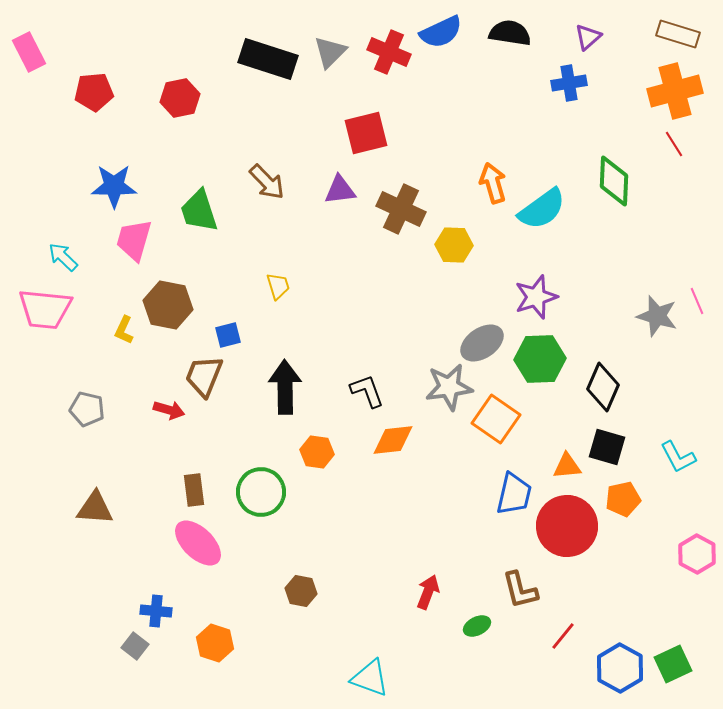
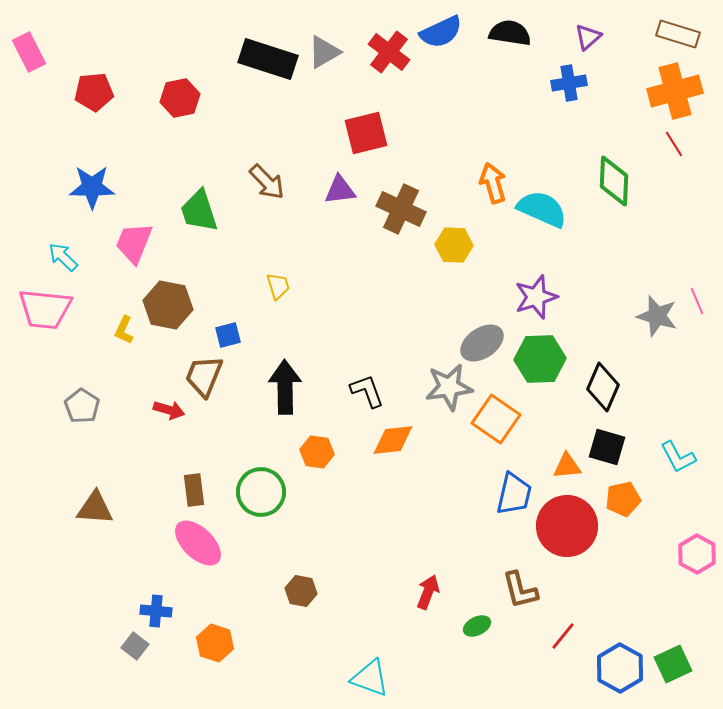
gray triangle at (330, 52): moved 6 px left; rotated 15 degrees clockwise
red cross at (389, 52): rotated 15 degrees clockwise
blue star at (114, 186): moved 22 px left, 1 px down
cyan semicircle at (542, 209): rotated 120 degrees counterclockwise
pink trapezoid at (134, 240): moved 3 px down; rotated 6 degrees clockwise
gray pentagon at (87, 409): moved 5 px left, 3 px up; rotated 20 degrees clockwise
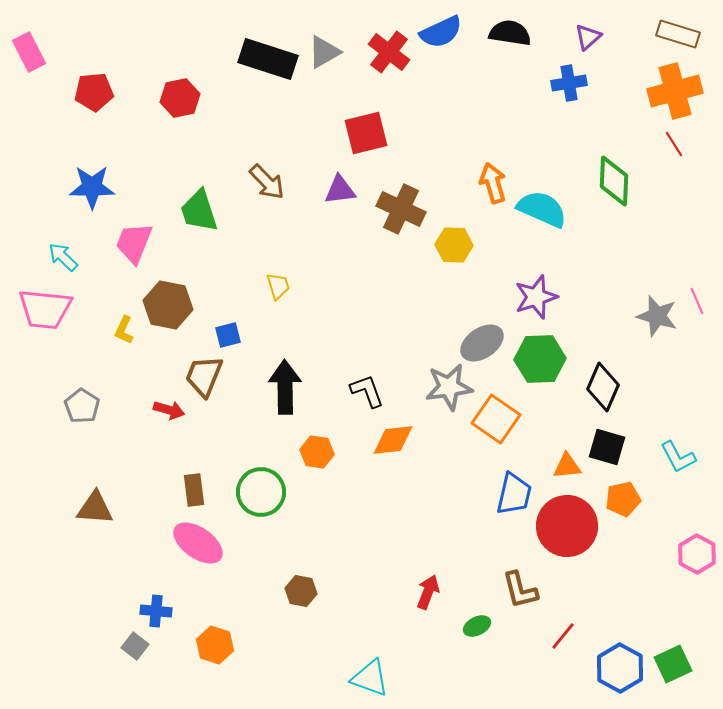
pink ellipse at (198, 543): rotated 9 degrees counterclockwise
orange hexagon at (215, 643): moved 2 px down
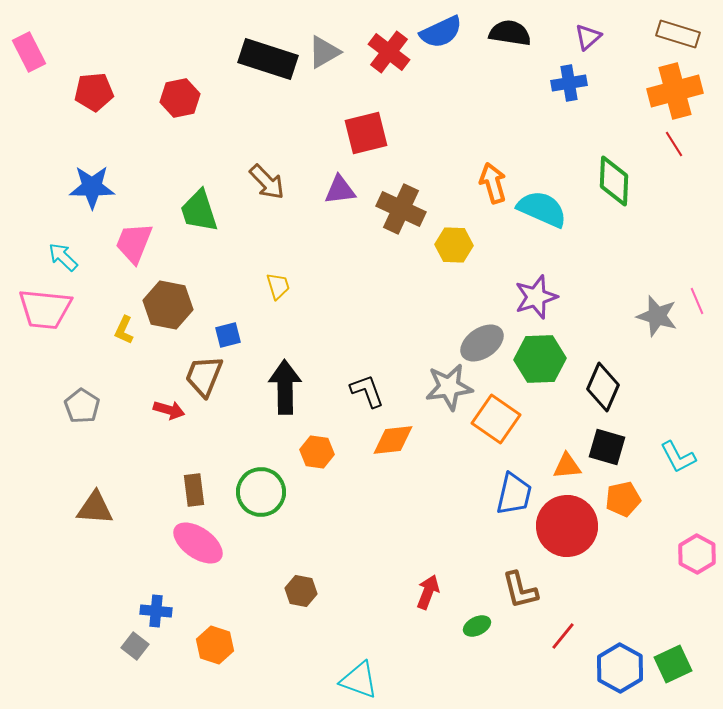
cyan triangle at (370, 678): moved 11 px left, 2 px down
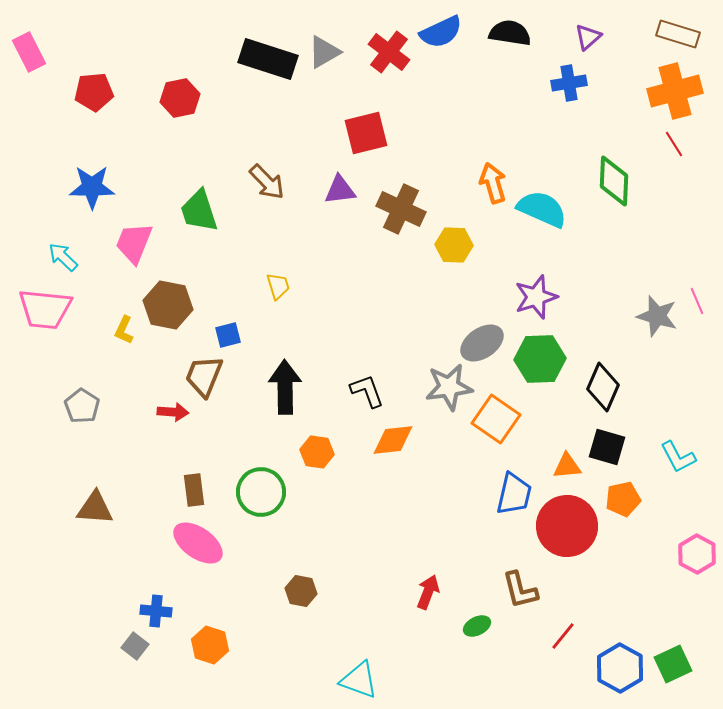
red arrow at (169, 410): moved 4 px right, 2 px down; rotated 12 degrees counterclockwise
orange hexagon at (215, 645): moved 5 px left
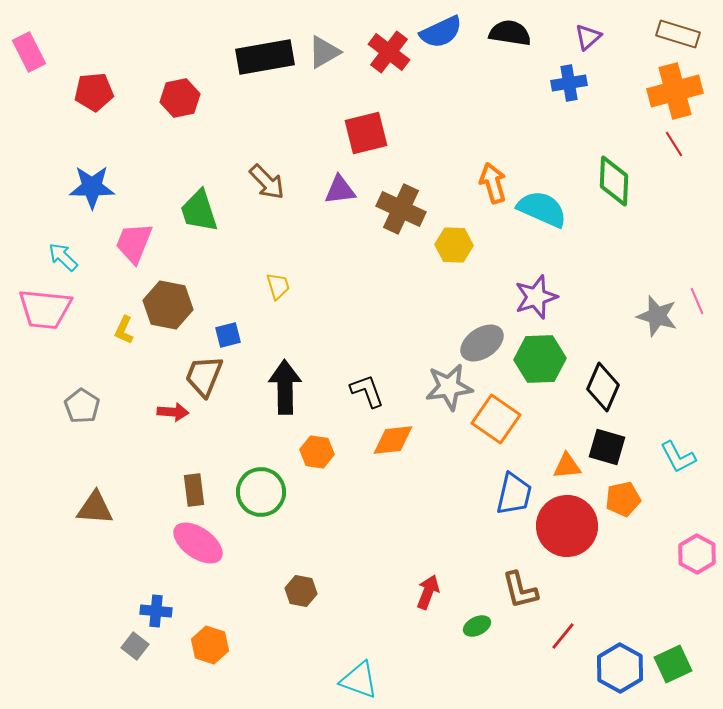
black rectangle at (268, 59): moved 3 px left, 2 px up; rotated 28 degrees counterclockwise
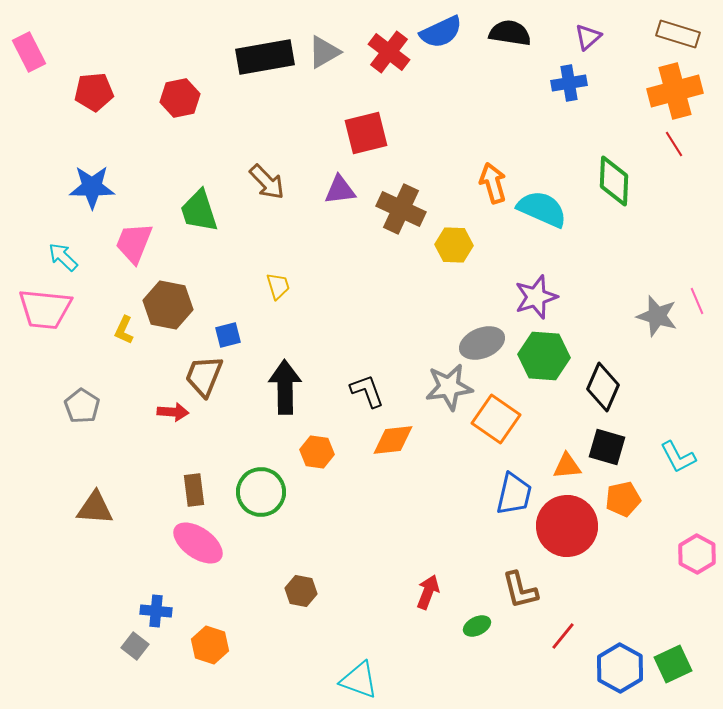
gray ellipse at (482, 343): rotated 12 degrees clockwise
green hexagon at (540, 359): moved 4 px right, 3 px up; rotated 6 degrees clockwise
